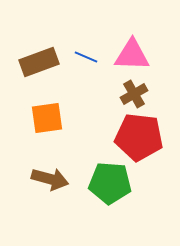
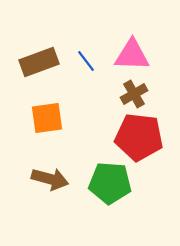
blue line: moved 4 px down; rotated 30 degrees clockwise
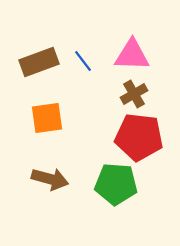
blue line: moved 3 px left
green pentagon: moved 6 px right, 1 px down
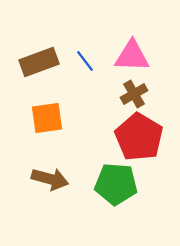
pink triangle: moved 1 px down
blue line: moved 2 px right
red pentagon: rotated 24 degrees clockwise
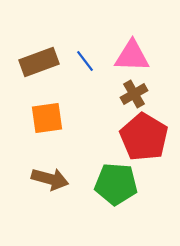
red pentagon: moved 5 px right
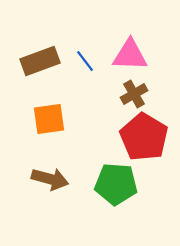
pink triangle: moved 2 px left, 1 px up
brown rectangle: moved 1 px right, 1 px up
orange square: moved 2 px right, 1 px down
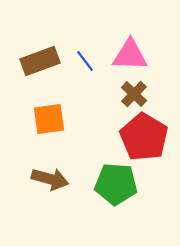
brown cross: rotated 16 degrees counterclockwise
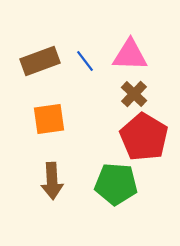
brown arrow: moved 2 px right, 2 px down; rotated 72 degrees clockwise
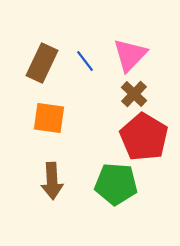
pink triangle: rotated 48 degrees counterclockwise
brown rectangle: moved 2 px right, 2 px down; rotated 45 degrees counterclockwise
orange square: moved 1 px up; rotated 16 degrees clockwise
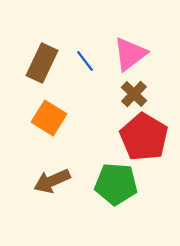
pink triangle: moved 1 px up; rotated 9 degrees clockwise
orange square: rotated 24 degrees clockwise
brown arrow: rotated 69 degrees clockwise
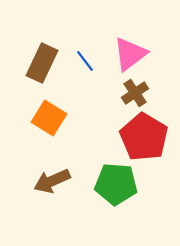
brown cross: moved 1 px right, 1 px up; rotated 12 degrees clockwise
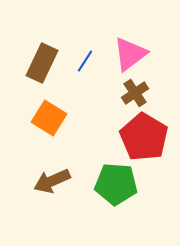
blue line: rotated 70 degrees clockwise
